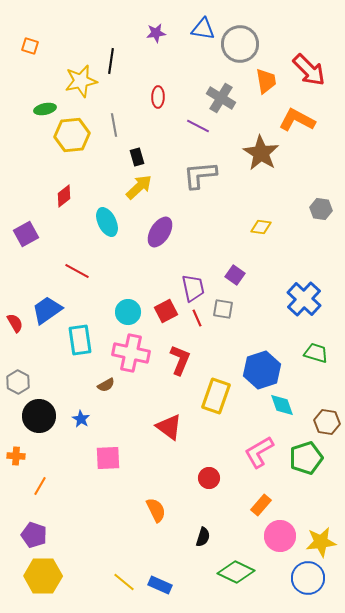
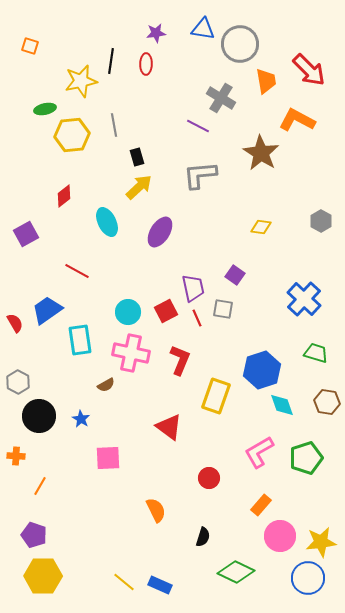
red ellipse at (158, 97): moved 12 px left, 33 px up
gray hexagon at (321, 209): moved 12 px down; rotated 20 degrees clockwise
brown hexagon at (327, 422): moved 20 px up
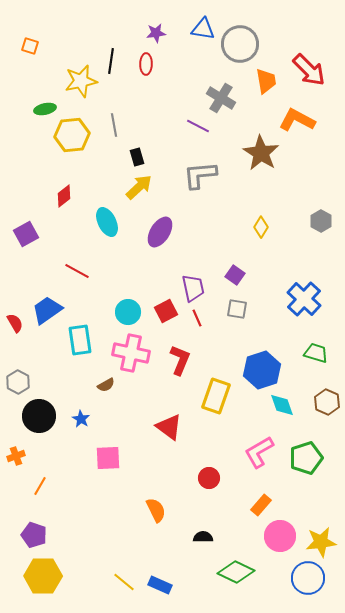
yellow diamond at (261, 227): rotated 65 degrees counterclockwise
gray square at (223, 309): moved 14 px right
brown hexagon at (327, 402): rotated 15 degrees clockwise
orange cross at (16, 456): rotated 24 degrees counterclockwise
black semicircle at (203, 537): rotated 108 degrees counterclockwise
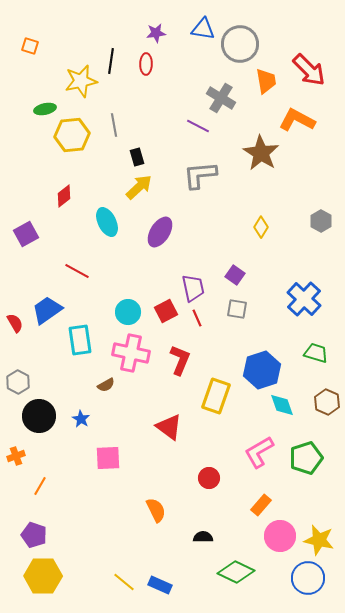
yellow star at (321, 542): moved 2 px left, 2 px up; rotated 20 degrees clockwise
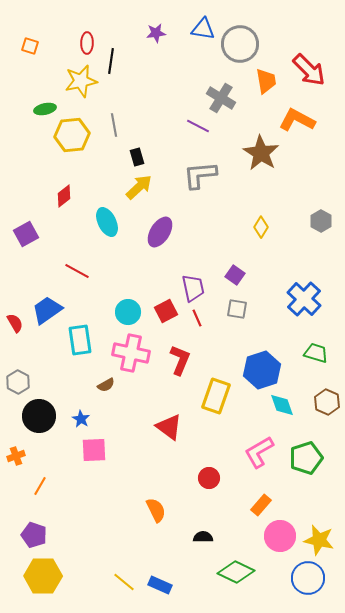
red ellipse at (146, 64): moved 59 px left, 21 px up
pink square at (108, 458): moved 14 px left, 8 px up
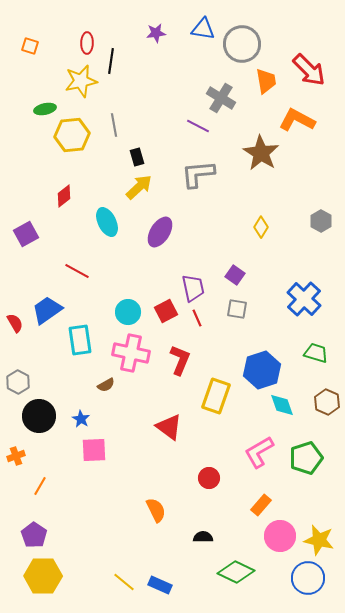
gray circle at (240, 44): moved 2 px right
gray L-shape at (200, 175): moved 2 px left, 1 px up
purple pentagon at (34, 535): rotated 15 degrees clockwise
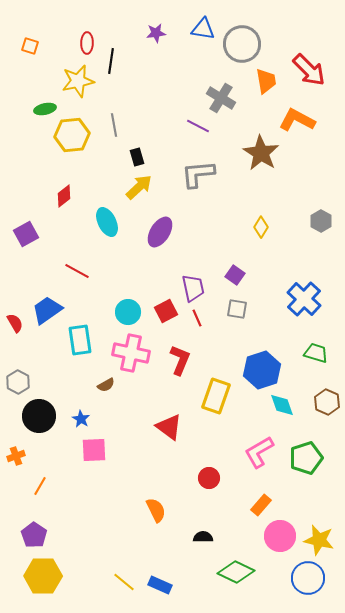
yellow star at (81, 81): moved 3 px left
